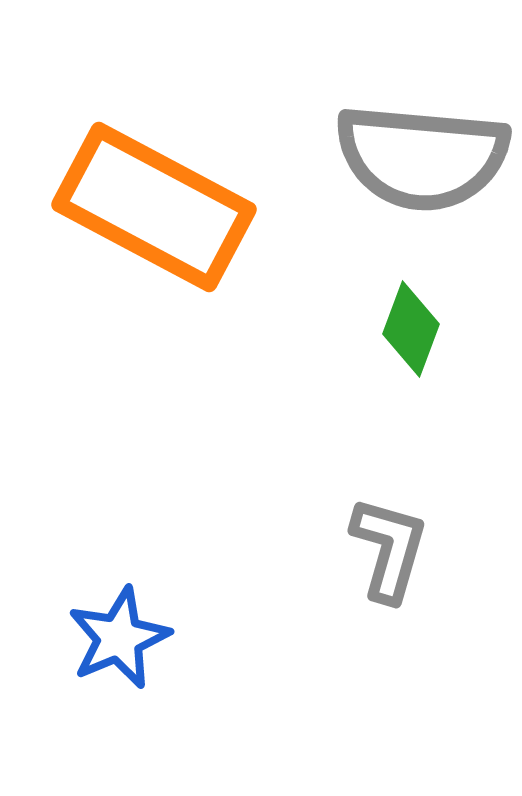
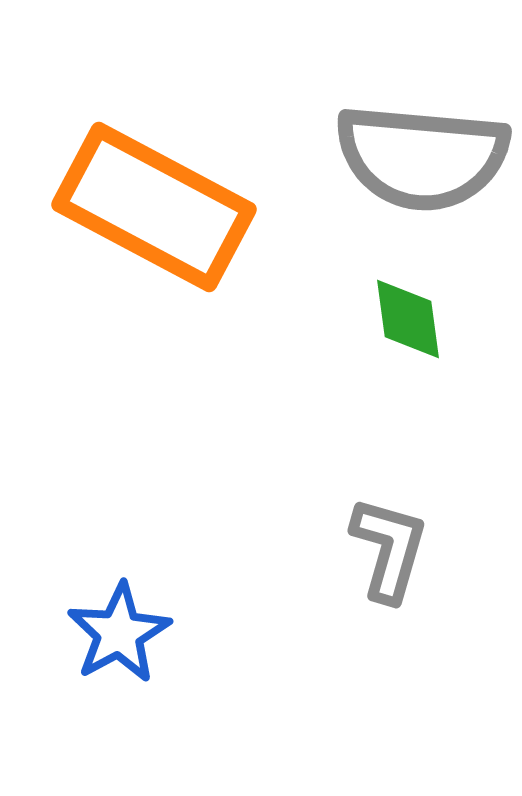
green diamond: moved 3 px left, 10 px up; rotated 28 degrees counterclockwise
blue star: moved 5 px up; rotated 6 degrees counterclockwise
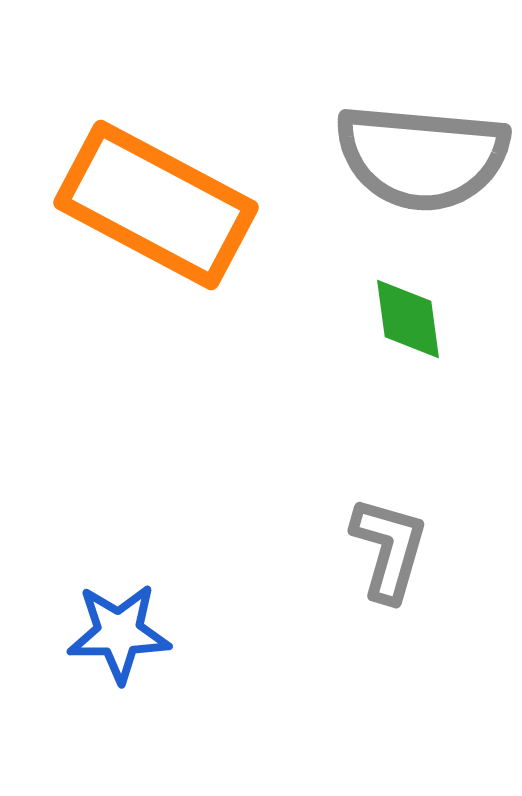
orange rectangle: moved 2 px right, 2 px up
blue star: rotated 28 degrees clockwise
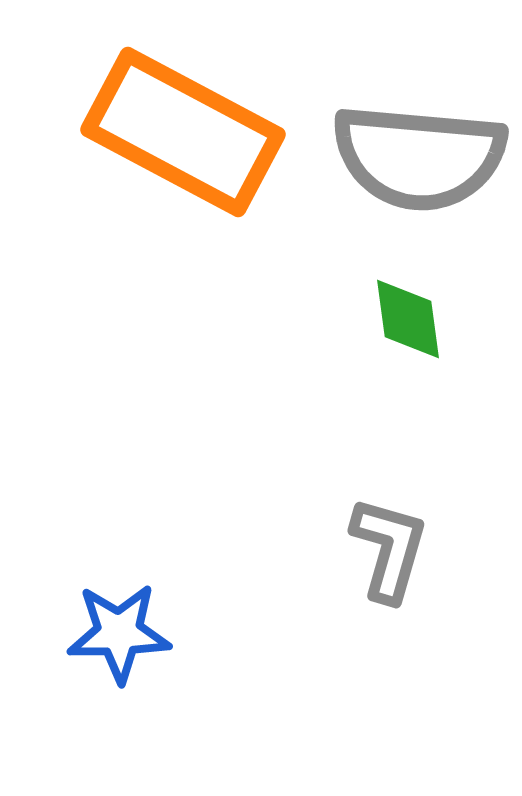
gray semicircle: moved 3 px left
orange rectangle: moved 27 px right, 73 px up
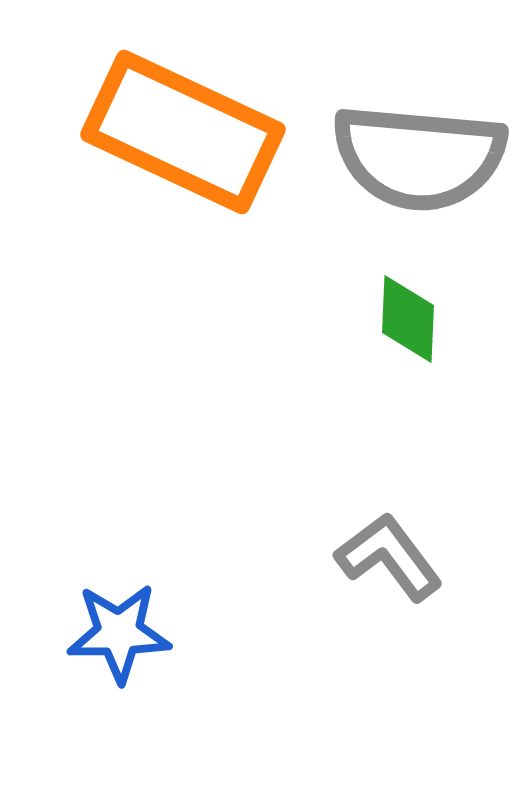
orange rectangle: rotated 3 degrees counterclockwise
green diamond: rotated 10 degrees clockwise
gray L-shape: moved 8 px down; rotated 53 degrees counterclockwise
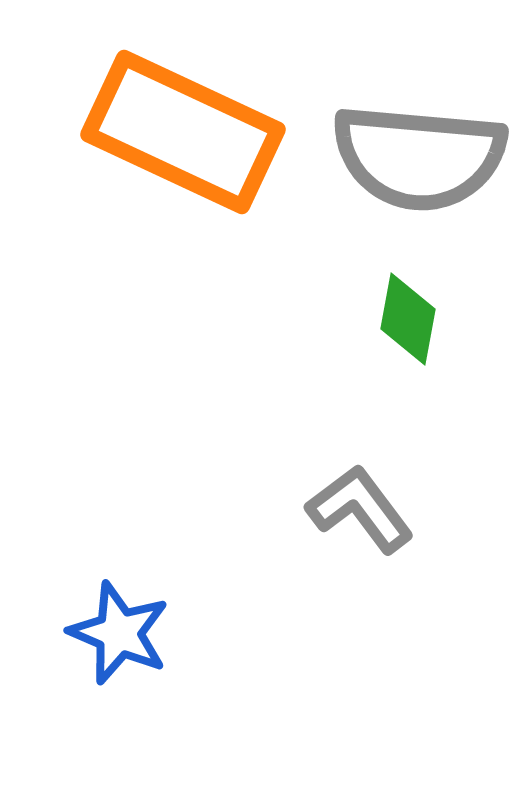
green diamond: rotated 8 degrees clockwise
gray L-shape: moved 29 px left, 48 px up
blue star: rotated 24 degrees clockwise
